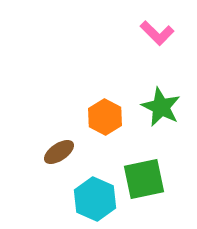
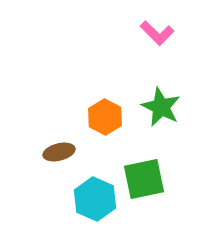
brown ellipse: rotated 20 degrees clockwise
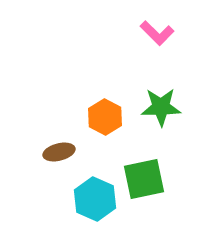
green star: rotated 27 degrees counterclockwise
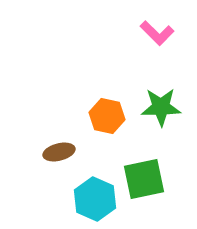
orange hexagon: moved 2 px right, 1 px up; rotated 16 degrees counterclockwise
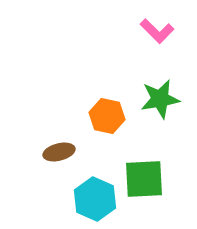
pink L-shape: moved 2 px up
green star: moved 1 px left, 8 px up; rotated 9 degrees counterclockwise
green square: rotated 9 degrees clockwise
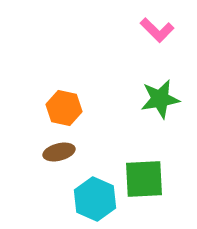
pink L-shape: moved 1 px up
orange hexagon: moved 43 px left, 8 px up
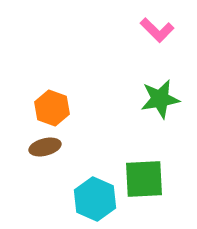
orange hexagon: moved 12 px left; rotated 8 degrees clockwise
brown ellipse: moved 14 px left, 5 px up
